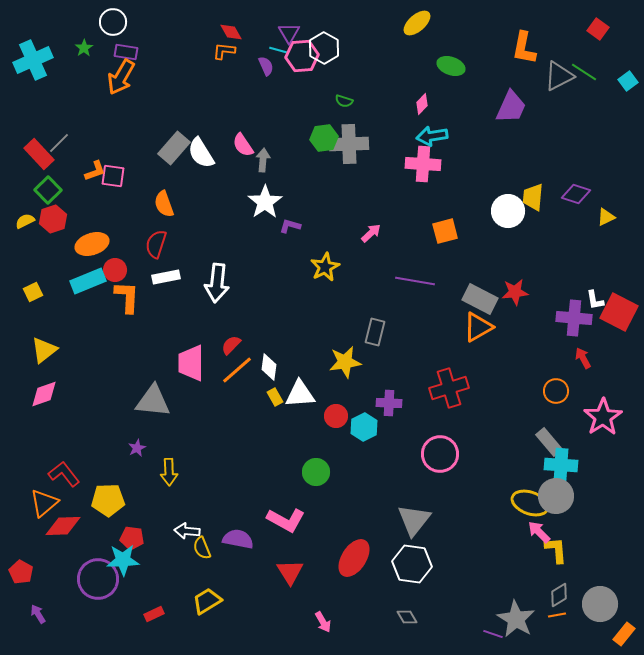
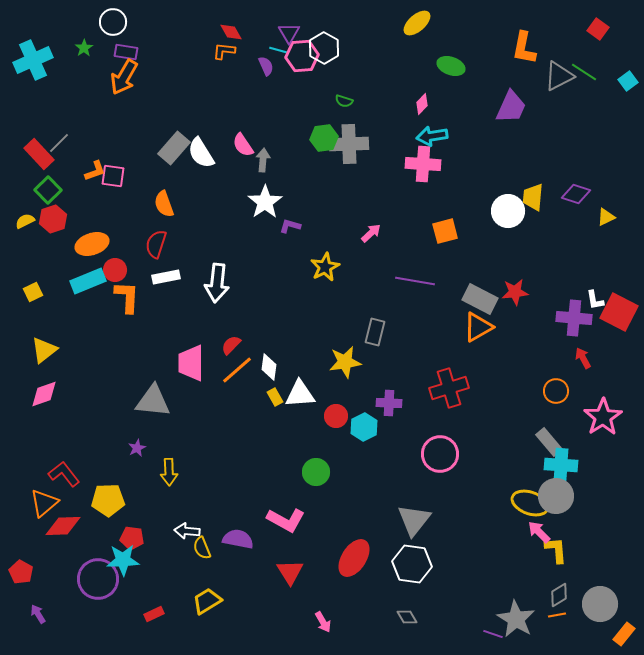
orange arrow at (121, 77): moved 3 px right
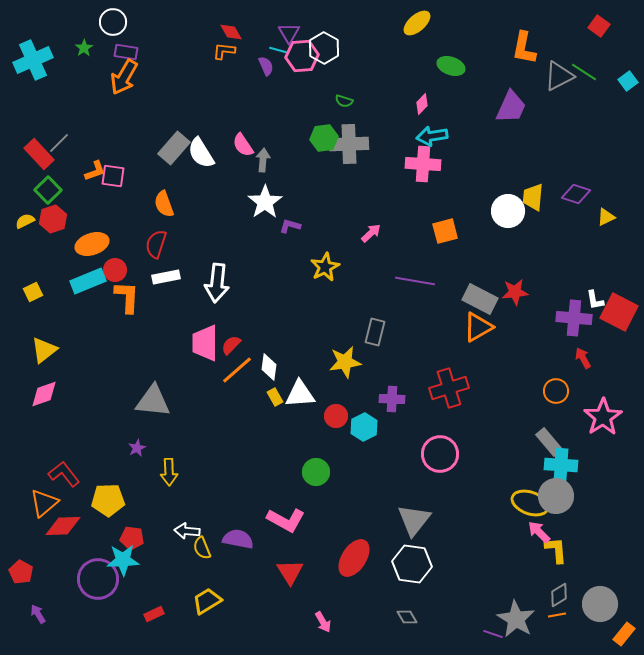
red square at (598, 29): moved 1 px right, 3 px up
pink trapezoid at (191, 363): moved 14 px right, 20 px up
purple cross at (389, 403): moved 3 px right, 4 px up
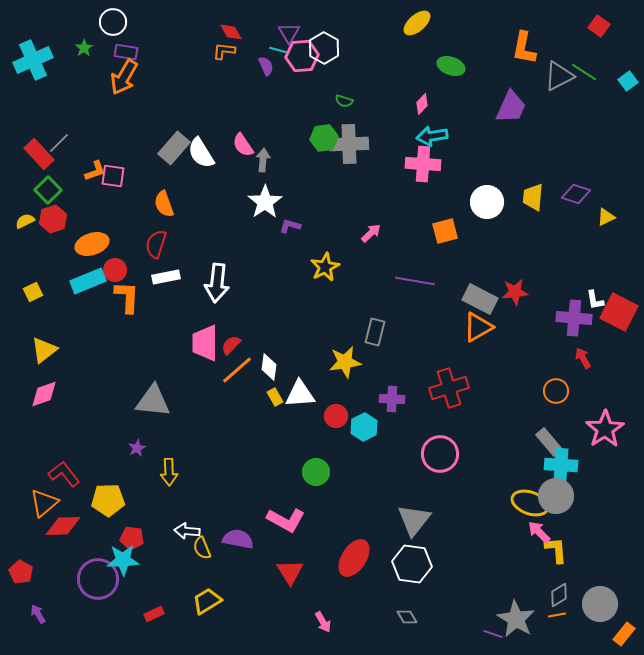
white circle at (508, 211): moved 21 px left, 9 px up
pink star at (603, 417): moved 2 px right, 12 px down
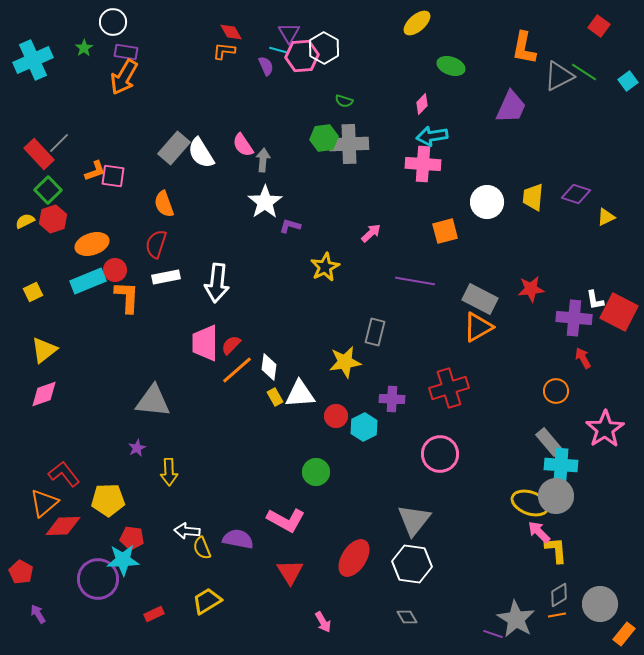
red star at (515, 292): moved 16 px right, 3 px up
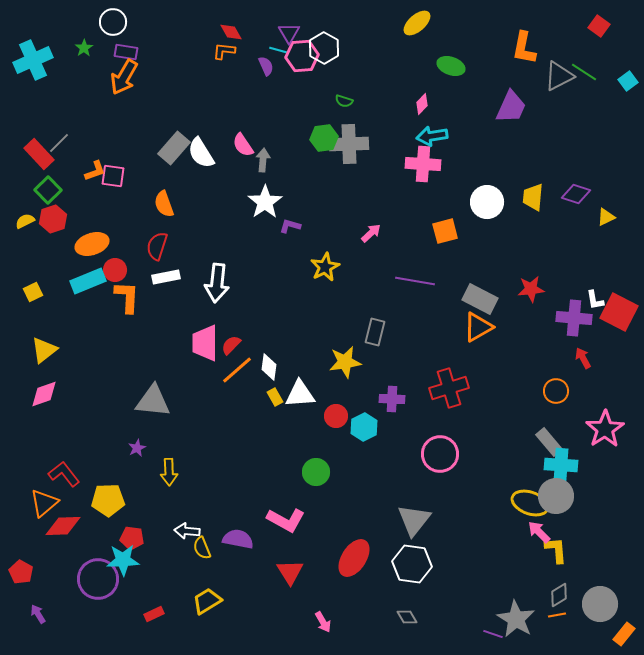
red semicircle at (156, 244): moved 1 px right, 2 px down
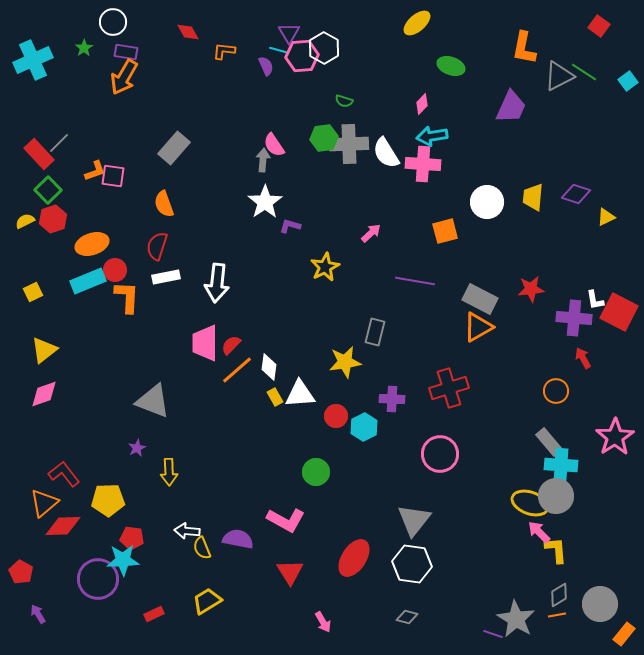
red diamond at (231, 32): moved 43 px left
pink semicircle at (243, 145): moved 31 px right
white semicircle at (201, 153): moved 185 px right
gray triangle at (153, 401): rotated 15 degrees clockwise
pink star at (605, 429): moved 10 px right, 8 px down
gray diamond at (407, 617): rotated 45 degrees counterclockwise
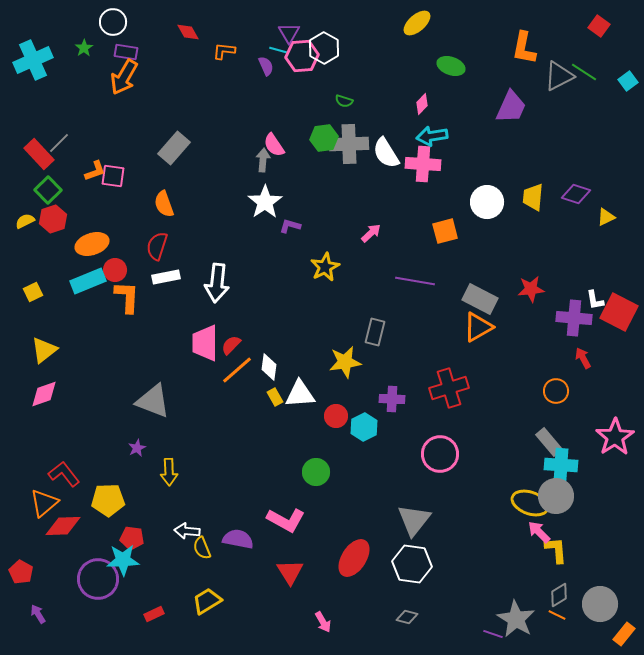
orange line at (557, 615): rotated 36 degrees clockwise
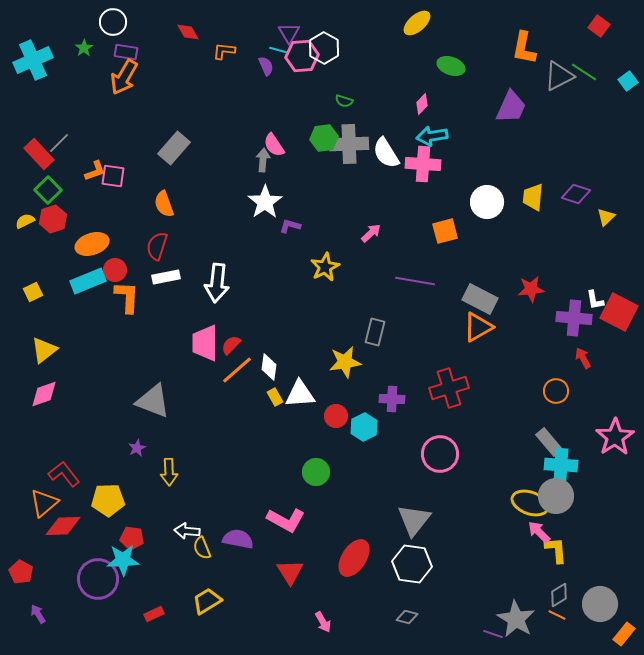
yellow triangle at (606, 217): rotated 18 degrees counterclockwise
